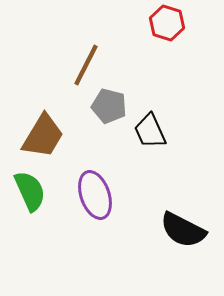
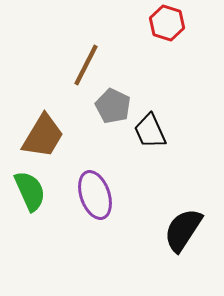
gray pentagon: moved 4 px right; rotated 12 degrees clockwise
black semicircle: rotated 96 degrees clockwise
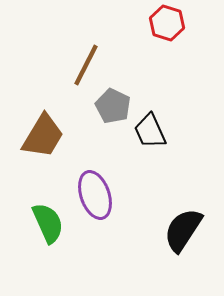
green semicircle: moved 18 px right, 32 px down
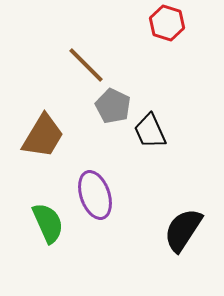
brown line: rotated 72 degrees counterclockwise
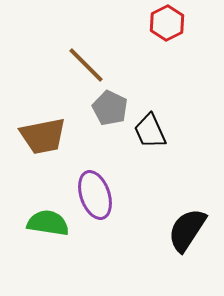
red hexagon: rotated 16 degrees clockwise
gray pentagon: moved 3 px left, 2 px down
brown trapezoid: rotated 48 degrees clockwise
green semicircle: rotated 57 degrees counterclockwise
black semicircle: moved 4 px right
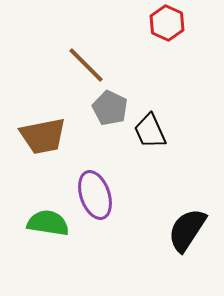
red hexagon: rotated 8 degrees counterclockwise
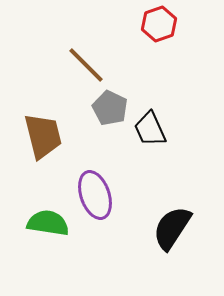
red hexagon: moved 8 px left, 1 px down; rotated 16 degrees clockwise
black trapezoid: moved 2 px up
brown trapezoid: rotated 93 degrees counterclockwise
black semicircle: moved 15 px left, 2 px up
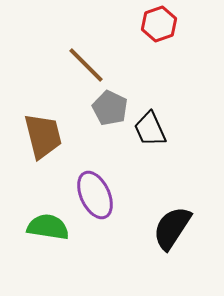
purple ellipse: rotated 6 degrees counterclockwise
green semicircle: moved 4 px down
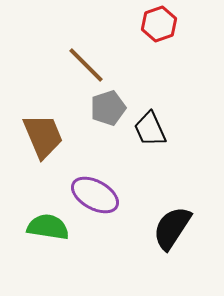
gray pentagon: moved 2 px left; rotated 28 degrees clockwise
brown trapezoid: rotated 9 degrees counterclockwise
purple ellipse: rotated 36 degrees counterclockwise
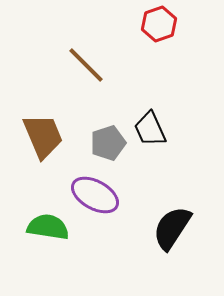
gray pentagon: moved 35 px down
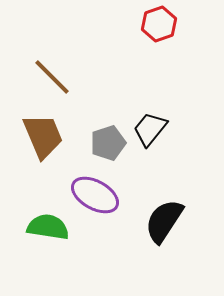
brown line: moved 34 px left, 12 px down
black trapezoid: rotated 63 degrees clockwise
black semicircle: moved 8 px left, 7 px up
